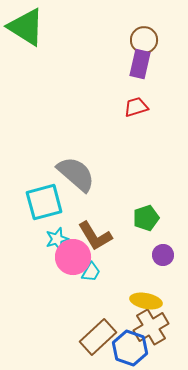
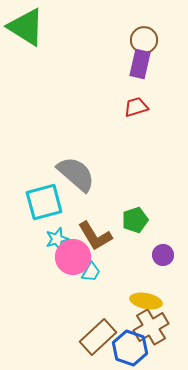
green pentagon: moved 11 px left, 2 px down
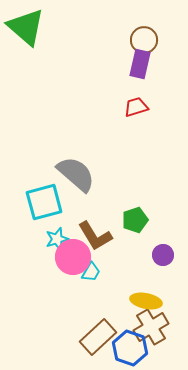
green triangle: rotated 9 degrees clockwise
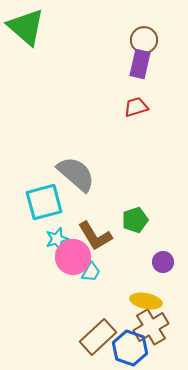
purple circle: moved 7 px down
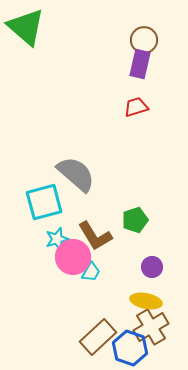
purple circle: moved 11 px left, 5 px down
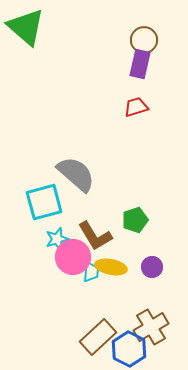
cyan trapezoid: rotated 25 degrees counterclockwise
yellow ellipse: moved 35 px left, 34 px up
blue hexagon: moved 1 px left, 1 px down; rotated 8 degrees clockwise
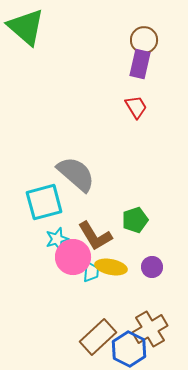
red trapezoid: rotated 75 degrees clockwise
brown cross: moved 1 px left, 2 px down
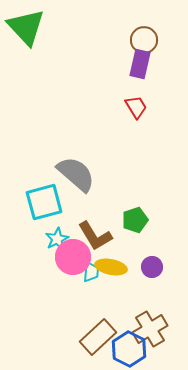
green triangle: rotated 6 degrees clockwise
cyan star: rotated 10 degrees counterclockwise
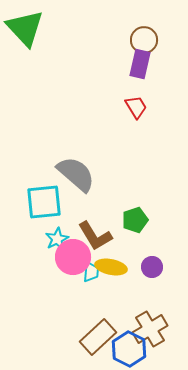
green triangle: moved 1 px left, 1 px down
cyan square: rotated 9 degrees clockwise
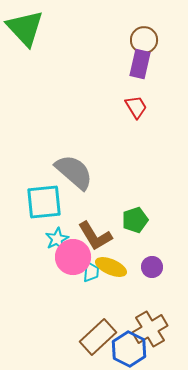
gray semicircle: moved 2 px left, 2 px up
yellow ellipse: rotated 12 degrees clockwise
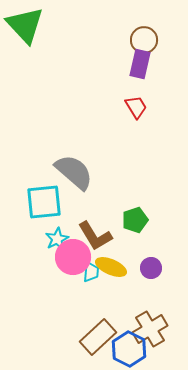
green triangle: moved 3 px up
purple circle: moved 1 px left, 1 px down
